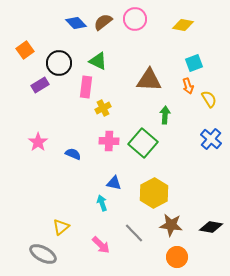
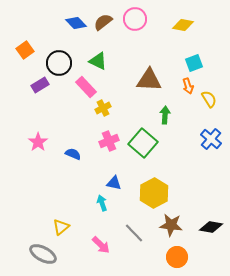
pink rectangle: rotated 50 degrees counterclockwise
pink cross: rotated 24 degrees counterclockwise
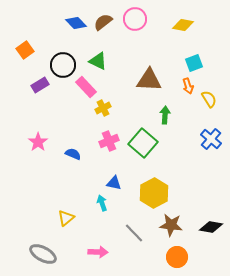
black circle: moved 4 px right, 2 px down
yellow triangle: moved 5 px right, 9 px up
pink arrow: moved 3 px left, 7 px down; rotated 42 degrees counterclockwise
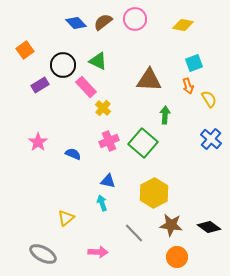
yellow cross: rotated 21 degrees counterclockwise
blue triangle: moved 6 px left, 2 px up
black diamond: moved 2 px left; rotated 25 degrees clockwise
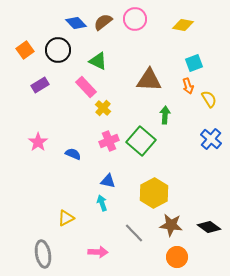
black circle: moved 5 px left, 15 px up
green square: moved 2 px left, 2 px up
yellow triangle: rotated 12 degrees clockwise
gray ellipse: rotated 52 degrees clockwise
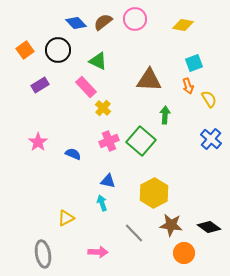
orange circle: moved 7 px right, 4 px up
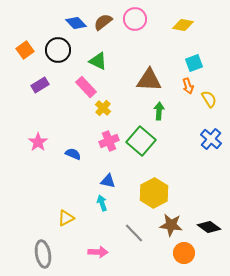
green arrow: moved 6 px left, 4 px up
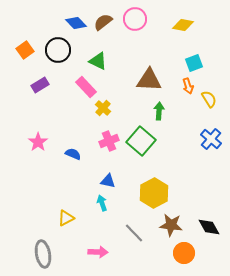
black diamond: rotated 25 degrees clockwise
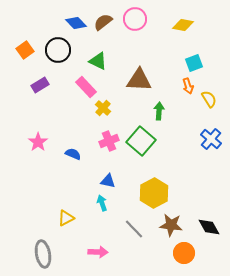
brown triangle: moved 10 px left
gray line: moved 4 px up
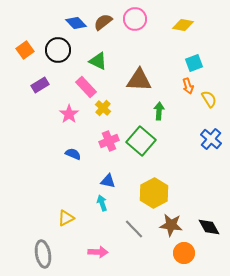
pink star: moved 31 px right, 28 px up
